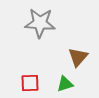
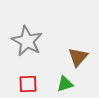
gray star: moved 13 px left, 18 px down; rotated 24 degrees clockwise
red square: moved 2 px left, 1 px down
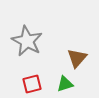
brown triangle: moved 1 px left, 1 px down
red square: moved 4 px right; rotated 12 degrees counterclockwise
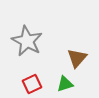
red square: rotated 12 degrees counterclockwise
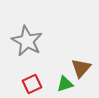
brown triangle: moved 4 px right, 10 px down
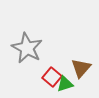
gray star: moved 7 px down
red square: moved 20 px right, 7 px up; rotated 24 degrees counterclockwise
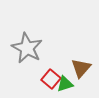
red square: moved 1 px left, 2 px down
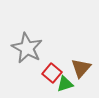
red square: moved 1 px right, 6 px up
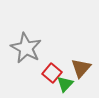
gray star: moved 1 px left
green triangle: rotated 30 degrees counterclockwise
